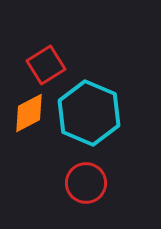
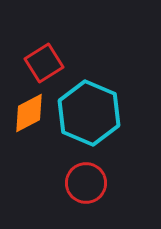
red square: moved 2 px left, 2 px up
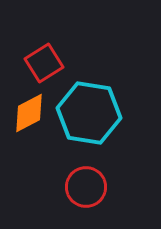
cyan hexagon: rotated 14 degrees counterclockwise
red circle: moved 4 px down
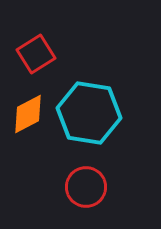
red square: moved 8 px left, 9 px up
orange diamond: moved 1 px left, 1 px down
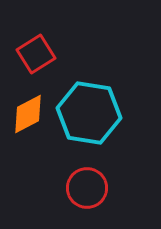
red circle: moved 1 px right, 1 px down
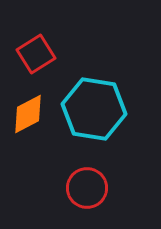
cyan hexagon: moved 5 px right, 4 px up
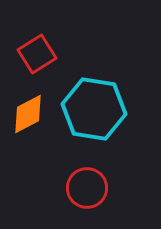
red square: moved 1 px right
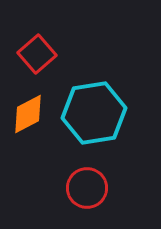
red square: rotated 9 degrees counterclockwise
cyan hexagon: moved 4 px down; rotated 18 degrees counterclockwise
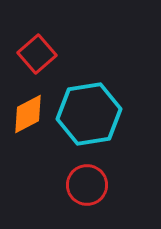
cyan hexagon: moved 5 px left, 1 px down
red circle: moved 3 px up
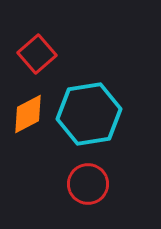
red circle: moved 1 px right, 1 px up
